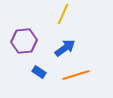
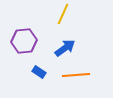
orange line: rotated 12 degrees clockwise
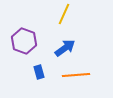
yellow line: moved 1 px right
purple hexagon: rotated 25 degrees clockwise
blue rectangle: rotated 40 degrees clockwise
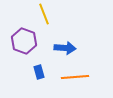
yellow line: moved 20 px left; rotated 45 degrees counterclockwise
blue arrow: rotated 40 degrees clockwise
orange line: moved 1 px left, 2 px down
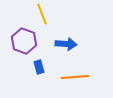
yellow line: moved 2 px left
blue arrow: moved 1 px right, 4 px up
blue rectangle: moved 5 px up
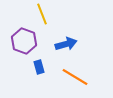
blue arrow: rotated 20 degrees counterclockwise
orange line: rotated 36 degrees clockwise
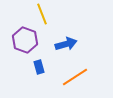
purple hexagon: moved 1 px right, 1 px up
orange line: rotated 64 degrees counterclockwise
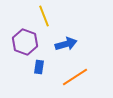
yellow line: moved 2 px right, 2 px down
purple hexagon: moved 2 px down
blue rectangle: rotated 24 degrees clockwise
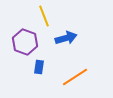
blue arrow: moved 6 px up
